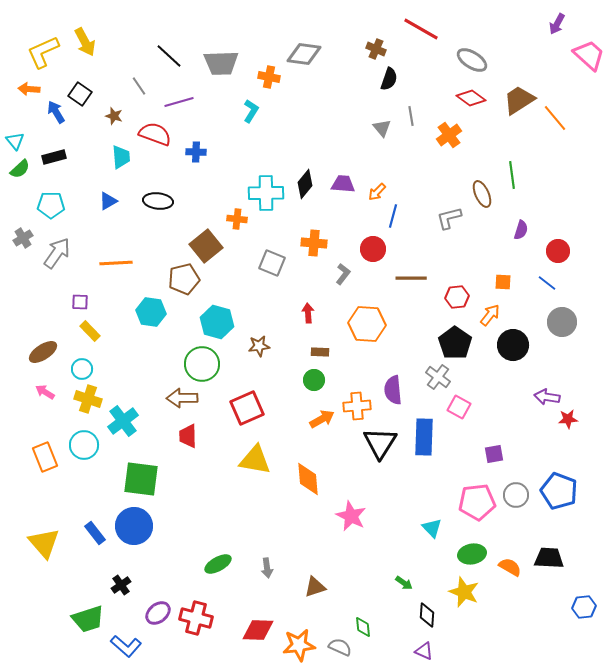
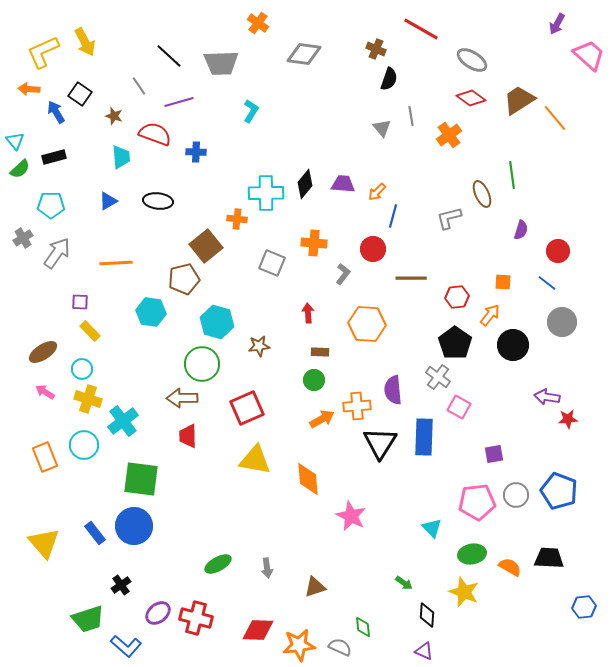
orange cross at (269, 77): moved 11 px left, 54 px up; rotated 25 degrees clockwise
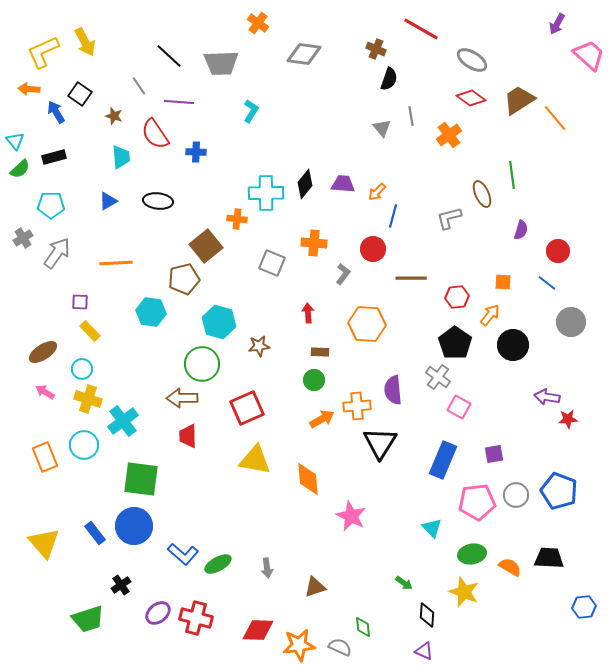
purple line at (179, 102): rotated 20 degrees clockwise
red semicircle at (155, 134): rotated 144 degrees counterclockwise
cyan hexagon at (217, 322): moved 2 px right
gray circle at (562, 322): moved 9 px right
blue rectangle at (424, 437): moved 19 px right, 23 px down; rotated 21 degrees clockwise
blue L-shape at (126, 646): moved 57 px right, 92 px up
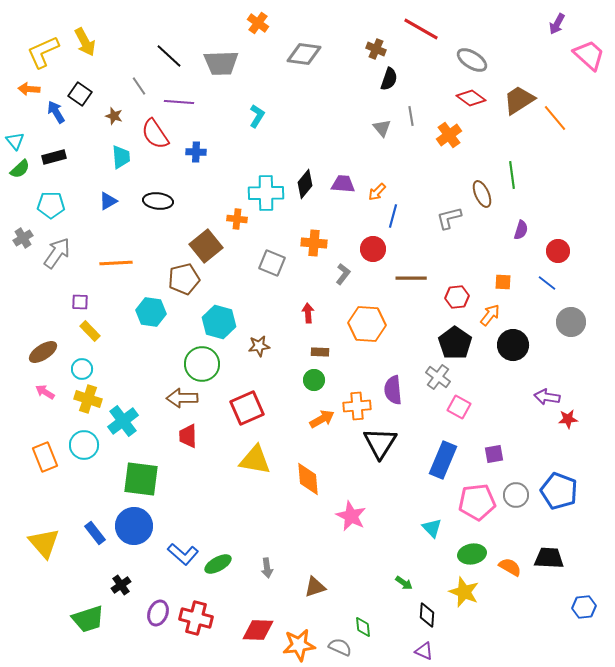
cyan L-shape at (251, 111): moved 6 px right, 5 px down
purple ellipse at (158, 613): rotated 30 degrees counterclockwise
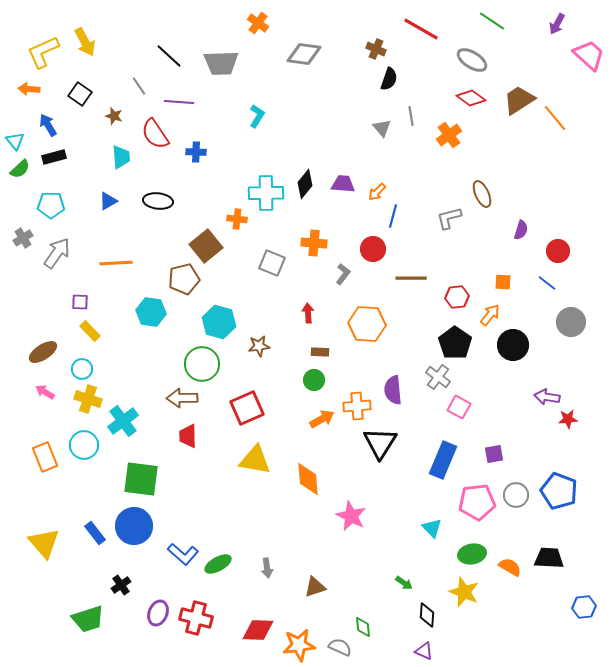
blue arrow at (56, 112): moved 8 px left, 13 px down
green line at (512, 175): moved 20 px left, 154 px up; rotated 48 degrees counterclockwise
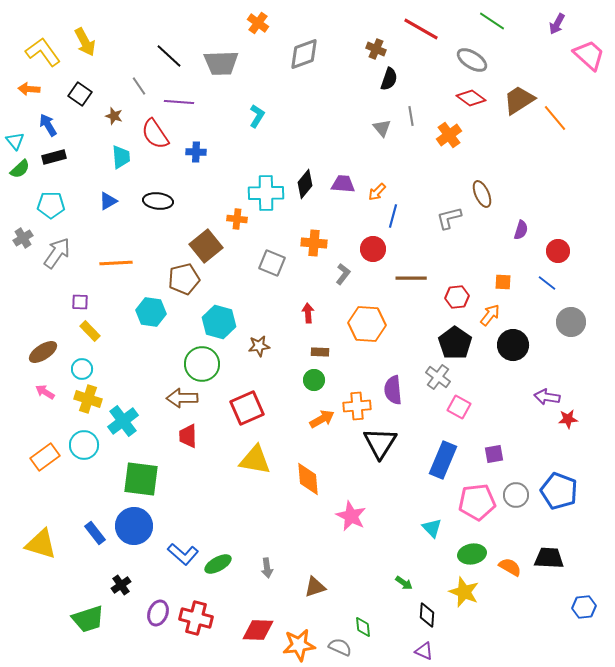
yellow L-shape at (43, 52): rotated 78 degrees clockwise
gray diamond at (304, 54): rotated 28 degrees counterclockwise
orange rectangle at (45, 457): rotated 76 degrees clockwise
yellow triangle at (44, 543): moved 3 px left, 1 px down; rotated 32 degrees counterclockwise
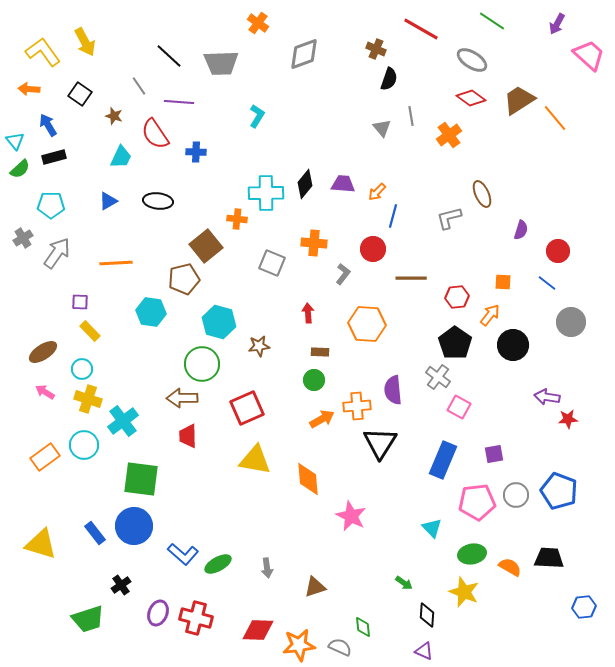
cyan trapezoid at (121, 157): rotated 30 degrees clockwise
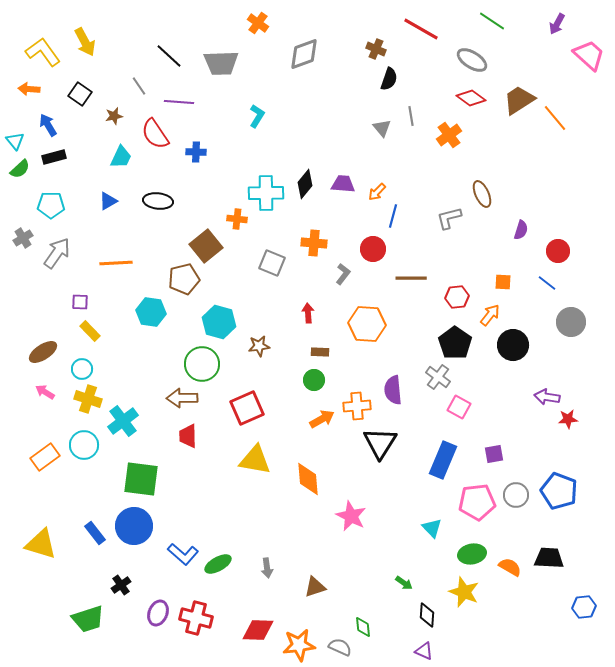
brown star at (114, 116): rotated 30 degrees counterclockwise
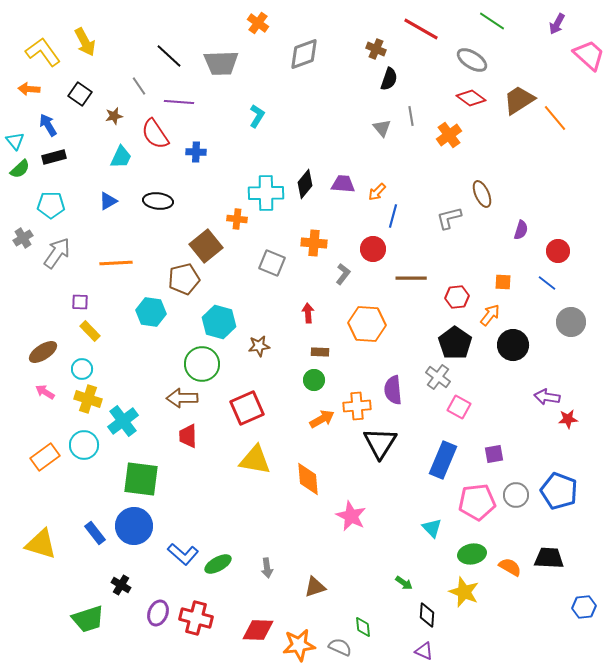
black cross at (121, 585): rotated 24 degrees counterclockwise
